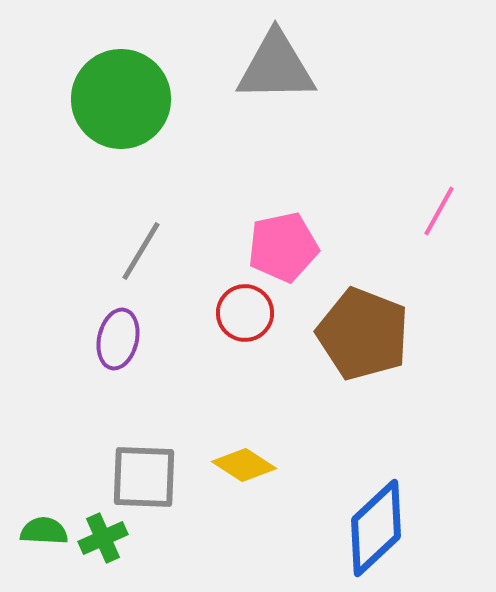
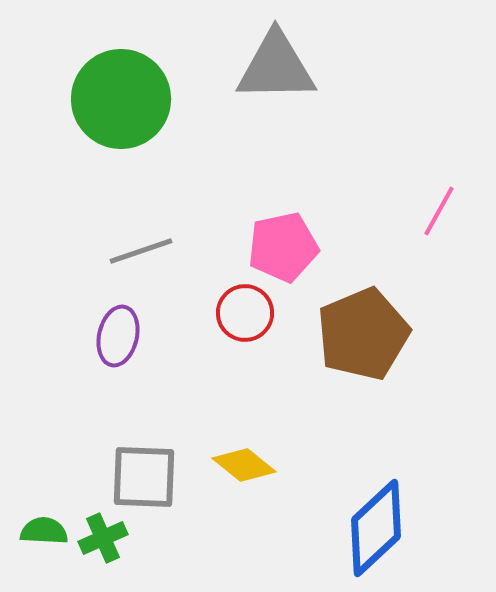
gray line: rotated 40 degrees clockwise
brown pentagon: rotated 28 degrees clockwise
purple ellipse: moved 3 px up
yellow diamond: rotated 6 degrees clockwise
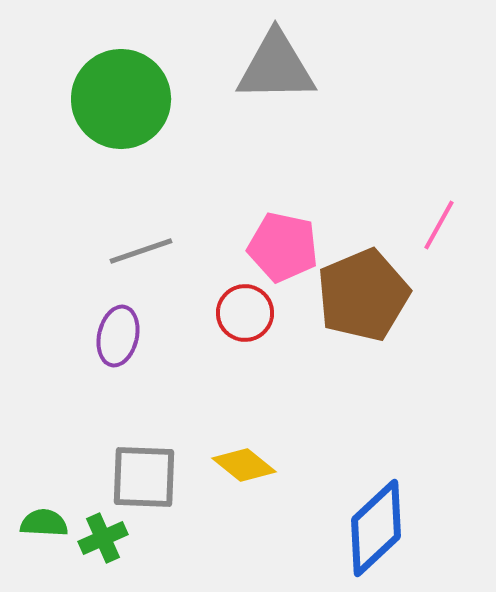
pink line: moved 14 px down
pink pentagon: rotated 24 degrees clockwise
brown pentagon: moved 39 px up
green semicircle: moved 8 px up
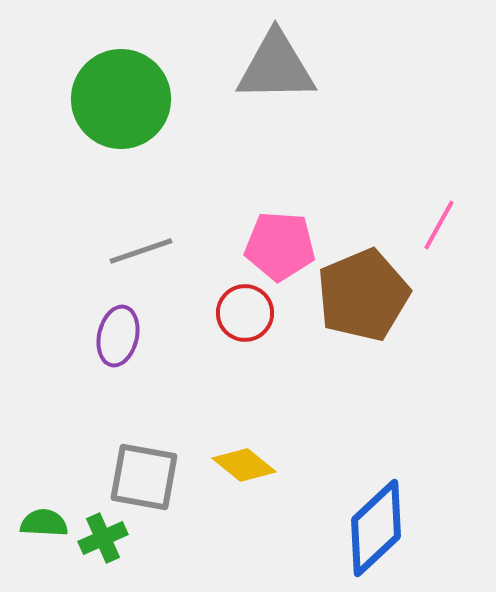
pink pentagon: moved 3 px left, 1 px up; rotated 8 degrees counterclockwise
gray square: rotated 8 degrees clockwise
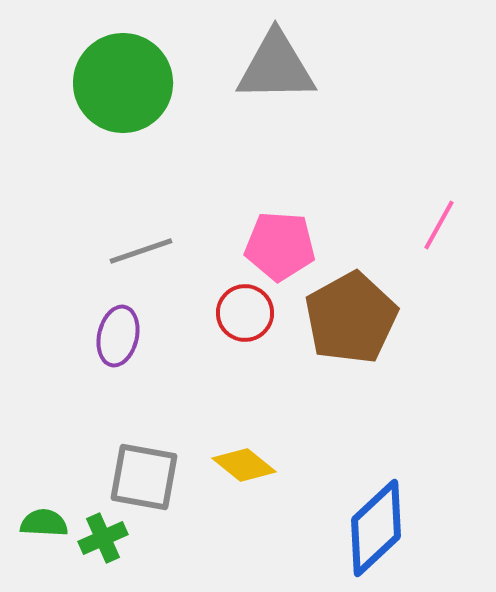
green circle: moved 2 px right, 16 px up
brown pentagon: moved 12 px left, 23 px down; rotated 6 degrees counterclockwise
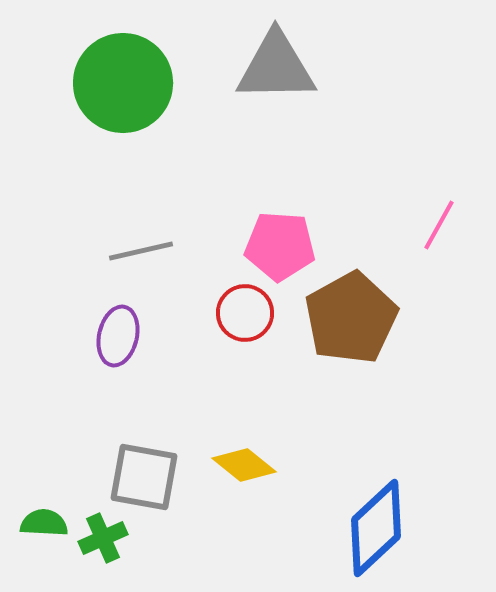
gray line: rotated 6 degrees clockwise
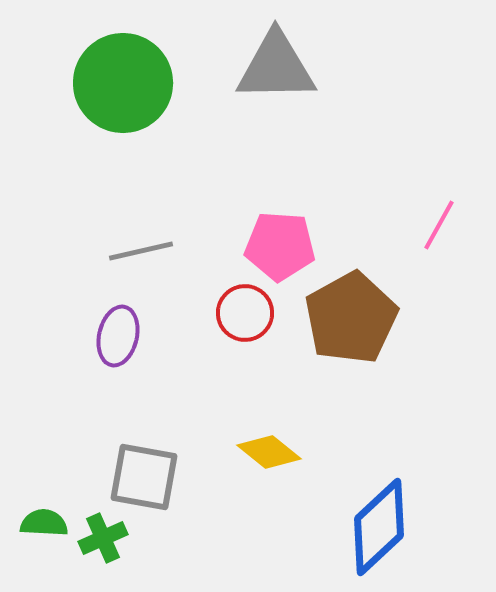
yellow diamond: moved 25 px right, 13 px up
blue diamond: moved 3 px right, 1 px up
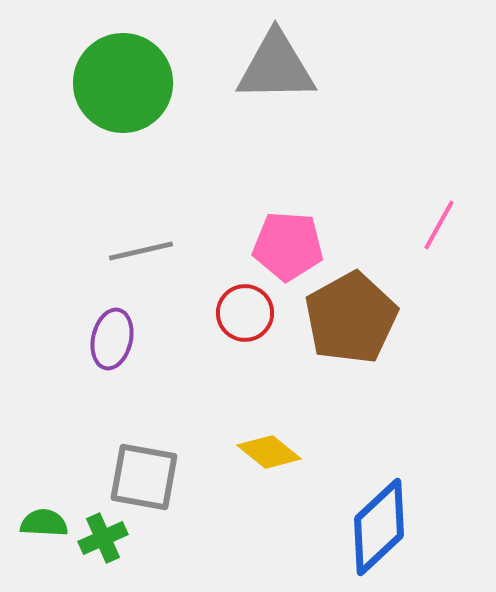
pink pentagon: moved 8 px right
purple ellipse: moved 6 px left, 3 px down
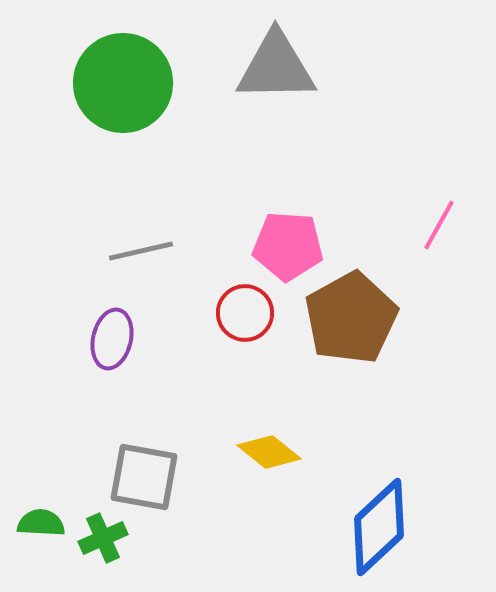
green semicircle: moved 3 px left
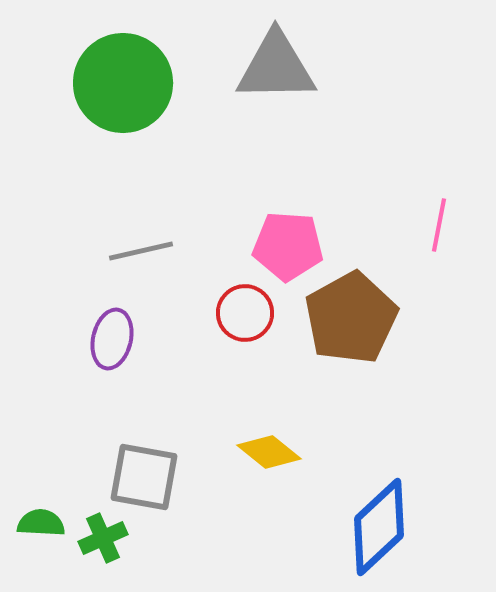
pink line: rotated 18 degrees counterclockwise
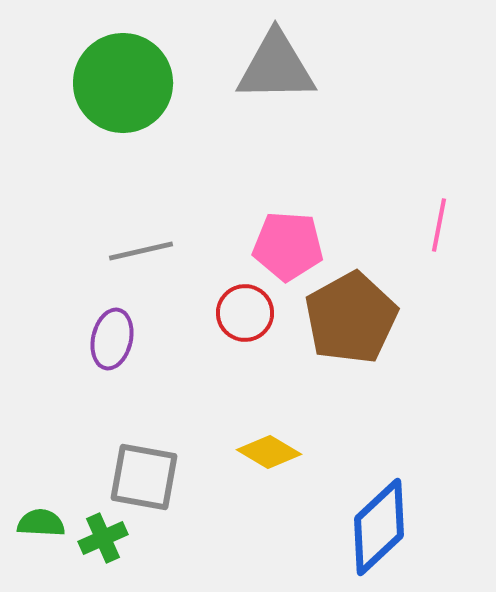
yellow diamond: rotated 8 degrees counterclockwise
